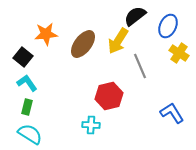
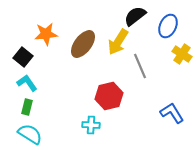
yellow arrow: moved 1 px down
yellow cross: moved 3 px right, 1 px down
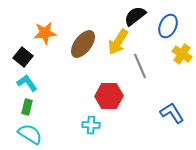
orange star: moved 1 px left, 1 px up
red hexagon: rotated 12 degrees clockwise
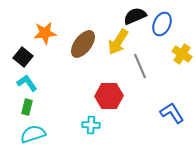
black semicircle: rotated 15 degrees clockwise
blue ellipse: moved 6 px left, 2 px up
cyan semicircle: moved 3 px right; rotated 50 degrees counterclockwise
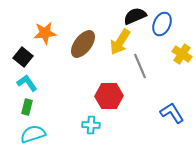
yellow arrow: moved 2 px right
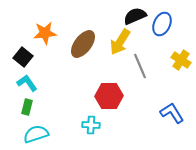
yellow cross: moved 1 px left, 6 px down
cyan semicircle: moved 3 px right
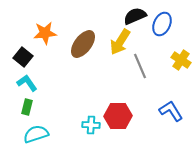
red hexagon: moved 9 px right, 20 px down
blue L-shape: moved 1 px left, 2 px up
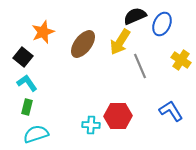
orange star: moved 2 px left, 1 px up; rotated 15 degrees counterclockwise
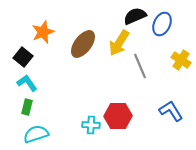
yellow arrow: moved 1 px left, 1 px down
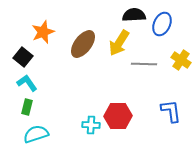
black semicircle: moved 1 px left, 1 px up; rotated 20 degrees clockwise
gray line: moved 4 px right, 2 px up; rotated 65 degrees counterclockwise
blue L-shape: rotated 25 degrees clockwise
